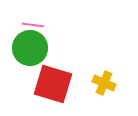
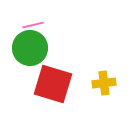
pink line: rotated 20 degrees counterclockwise
yellow cross: rotated 30 degrees counterclockwise
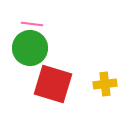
pink line: moved 1 px left, 1 px up; rotated 20 degrees clockwise
yellow cross: moved 1 px right, 1 px down
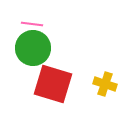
green circle: moved 3 px right
yellow cross: rotated 25 degrees clockwise
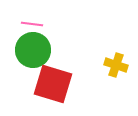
green circle: moved 2 px down
yellow cross: moved 11 px right, 19 px up
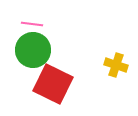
red square: rotated 9 degrees clockwise
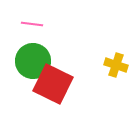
green circle: moved 11 px down
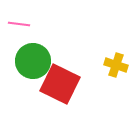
pink line: moved 13 px left
red square: moved 7 px right
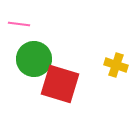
green circle: moved 1 px right, 2 px up
red square: rotated 9 degrees counterclockwise
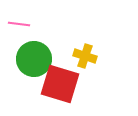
yellow cross: moved 31 px left, 9 px up
